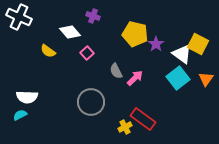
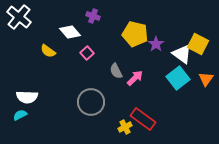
white cross: rotated 15 degrees clockwise
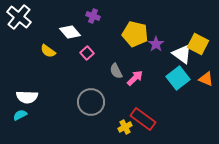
orange triangle: rotated 42 degrees counterclockwise
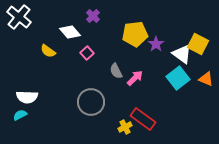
purple cross: rotated 24 degrees clockwise
yellow pentagon: rotated 20 degrees counterclockwise
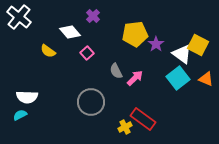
yellow square: moved 1 px down
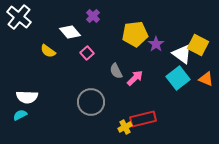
red rectangle: rotated 50 degrees counterclockwise
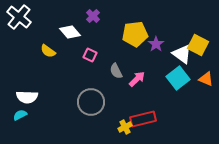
pink square: moved 3 px right, 2 px down; rotated 24 degrees counterclockwise
pink arrow: moved 2 px right, 1 px down
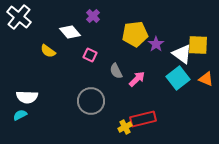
yellow square: rotated 25 degrees counterclockwise
gray circle: moved 1 px up
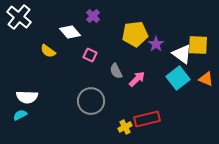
red rectangle: moved 4 px right
